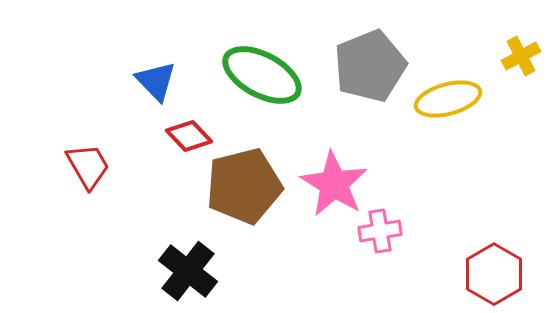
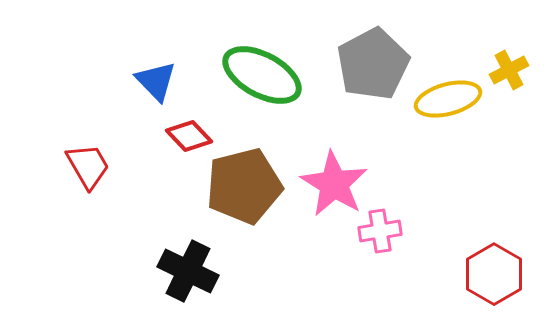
yellow cross: moved 12 px left, 14 px down
gray pentagon: moved 3 px right, 2 px up; rotated 6 degrees counterclockwise
black cross: rotated 12 degrees counterclockwise
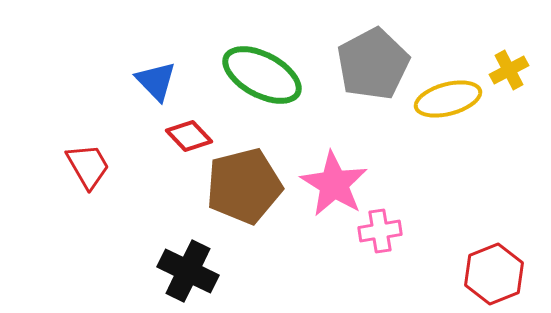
red hexagon: rotated 8 degrees clockwise
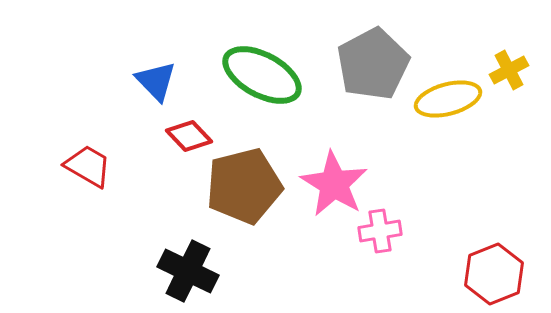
red trapezoid: rotated 30 degrees counterclockwise
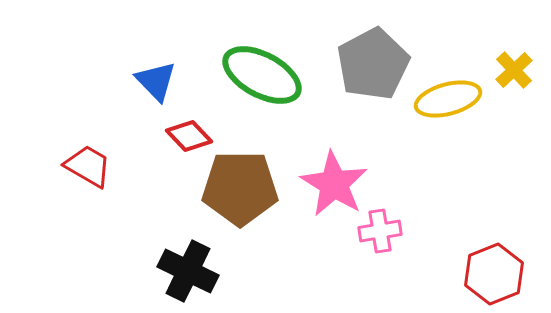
yellow cross: moved 5 px right; rotated 15 degrees counterclockwise
brown pentagon: moved 4 px left, 2 px down; rotated 14 degrees clockwise
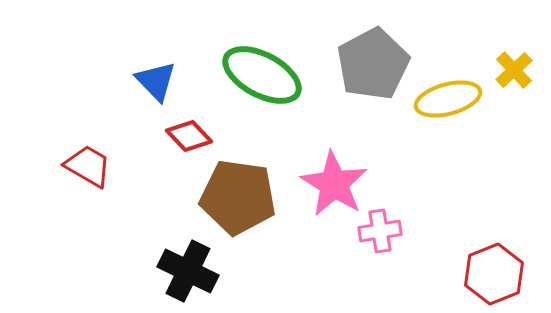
brown pentagon: moved 2 px left, 9 px down; rotated 8 degrees clockwise
